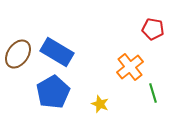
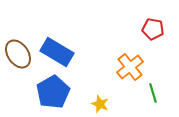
brown ellipse: rotated 68 degrees counterclockwise
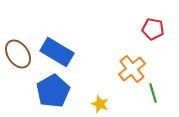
orange cross: moved 2 px right, 2 px down
blue pentagon: moved 1 px up
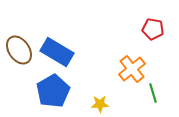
brown ellipse: moved 1 px right, 4 px up
yellow star: rotated 24 degrees counterclockwise
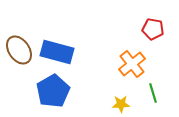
blue rectangle: rotated 16 degrees counterclockwise
orange cross: moved 5 px up
yellow star: moved 21 px right
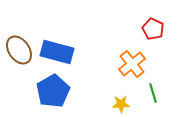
red pentagon: rotated 15 degrees clockwise
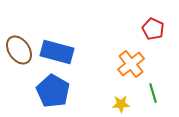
orange cross: moved 1 px left
blue pentagon: rotated 12 degrees counterclockwise
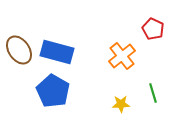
orange cross: moved 9 px left, 8 px up
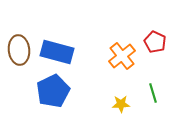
red pentagon: moved 2 px right, 13 px down
brown ellipse: rotated 28 degrees clockwise
blue pentagon: rotated 16 degrees clockwise
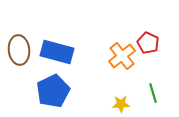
red pentagon: moved 7 px left, 1 px down
